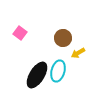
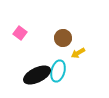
black ellipse: rotated 32 degrees clockwise
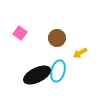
brown circle: moved 6 px left
yellow arrow: moved 2 px right
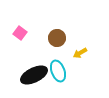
cyan ellipse: rotated 35 degrees counterclockwise
black ellipse: moved 3 px left
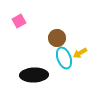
pink square: moved 1 px left, 12 px up; rotated 24 degrees clockwise
cyan ellipse: moved 6 px right, 13 px up
black ellipse: rotated 24 degrees clockwise
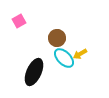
yellow arrow: moved 1 px down
cyan ellipse: rotated 25 degrees counterclockwise
black ellipse: moved 3 px up; rotated 64 degrees counterclockwise
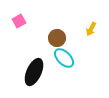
yellow arrow: moved 11 px right, 25 px up; rotated 32 degrees counterclockwise
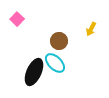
pink square: moved 2 px left, 2 px up; rotated 16 degrees counterclockwise
brown circle: moved 2 px right, 3 px down
cyan ellipse: moved 9 px left, 5 px down
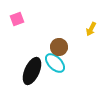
pink square: rotated 24 degrees clockwise
brown circle: moved 6 px down
black ellipse: moved 2 px left, 1 px up
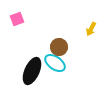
cyan ellipse: rotated 10 degrees counterclockwise
